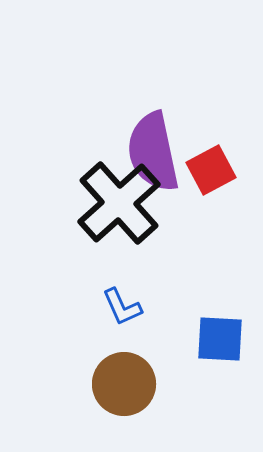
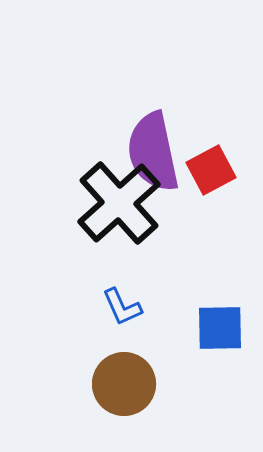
blue square: moved 11 px up; rotated 4 degrees counterclockwise
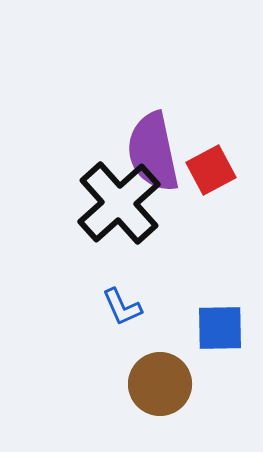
brown circle: moved 36 px right
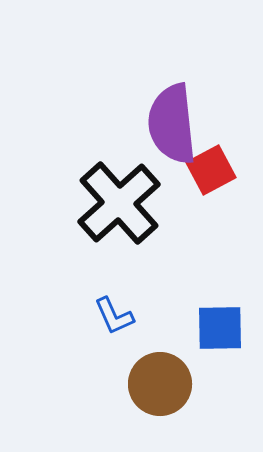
purple semicircle: moved 19 px right, 28 px up; rotated 6 degrees clockwise
blue L-shape: moved 8 px left, 9 px down
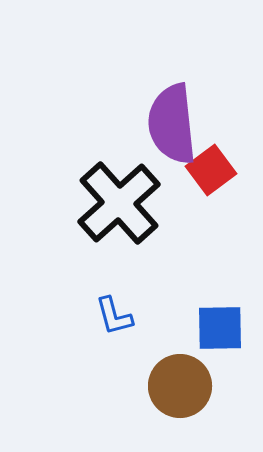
red square: rotated 9 degrees counterclockwise
blue L-shape: rotated 9 degrees clockwise
brown circle: moved 20 px right, 2 px down
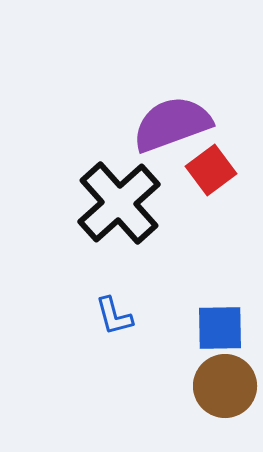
purple semicircle: rotated 76 degrees clockwise
brown circle: moved 45 px right
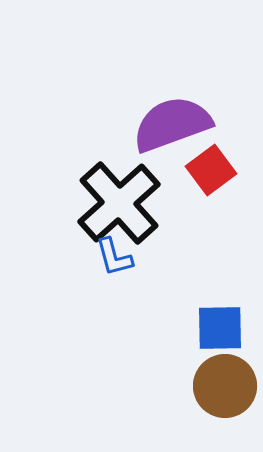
blue L-shape: moved 59 px up
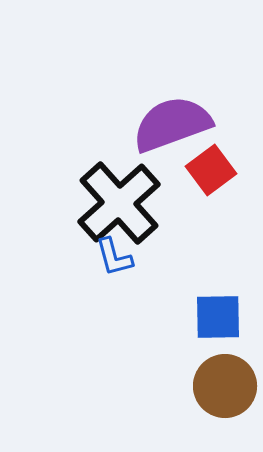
blue square: moved 2 px left, 11 px up
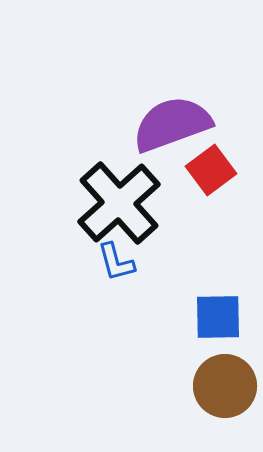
blue L-shape: moved 2 px right, 5 px down
